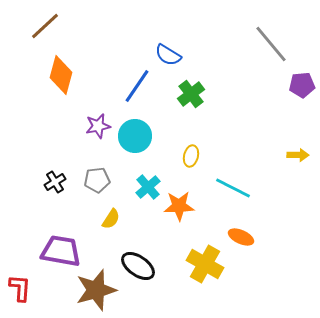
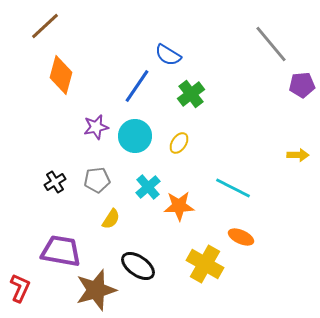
purple star: moved 2 px left, 1 px down
yellow ellipse: moved 12 px left, 13 px up; rotated 20 degrees clockwise
red L-shape: rotated 20 degrees clockwise
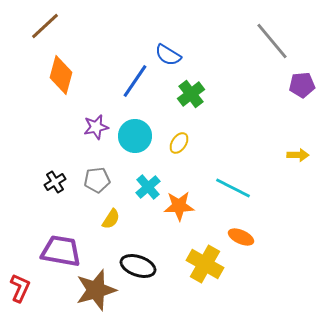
gray line: moved 1 px right, 3 px up
blue line: moved 2 px left, 5 px up
black ellipse: rotated 16 degrees counterclockwise
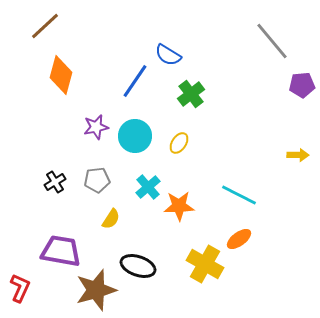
cyan line: moved 6 px right, 7 px down
orange ellipse: moved 2 px left, 2 px down; rotated 60 degrees counterclockwise
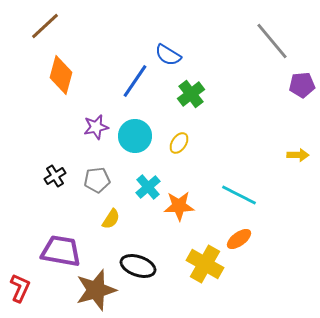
black cross: moved 6 px up
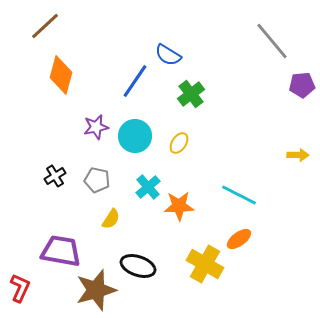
gray pentagon: rotated 20 degrees clockwise
